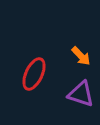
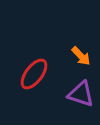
red ellipse: rotated 12 degrees clockwise
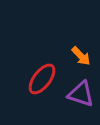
red ellipse: moved 8 px right, 5 px down
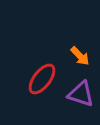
orange arrow: moved 1 px left
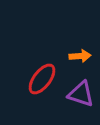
orange arrow: rotated 50 degrees counterclockwise
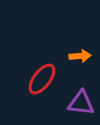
purple triangle: moved 9 px down; rotated 12 degrees counterclockwise
